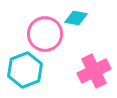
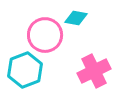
pink circle: moved 1 px down
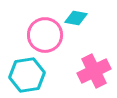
cyan hexagon: moved 2 px right, 5 px down; rotated 12 degrees clockwise
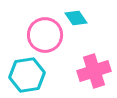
cyan diamond: rotated 45 degrees clockwise
pink cross: rotated 8 degrees clockwise
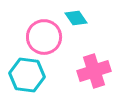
pink circle: moved 1 px left, 2 px down
cyan hexagon: rotated 16 degrees clockwise
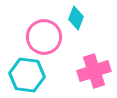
cyan diamond: rotated 55 degrees clockwise
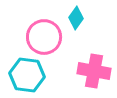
cyan diamond: rotated 15 degrees clockwise
pink cross: rotated 28 degrees clockwise
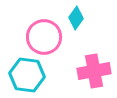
pink cross: rotated 20 degrees counterclockwise
